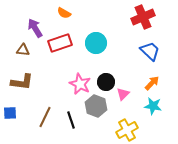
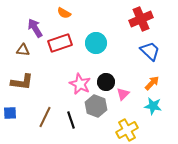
red cross: moved 2 px left, 2 px down
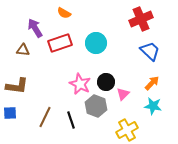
brown L-shape: moved 5 px left, 4 px down
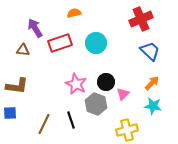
orange semicircle: moved 10 px right; rotated 136 degrees clockwise
pink star: moved 4 px left
gray hexagon: moved 2 px up
brown line: moved 1 px left, 7 px down
yellow cross: rotated 15 degrees clockwise
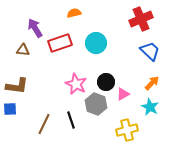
pink triangle: rotated 16 degrees clockwise
cyan star: moved 3 px left, 1 px down; rotated 18 degrees clockwise
blue square: moved 4 px up
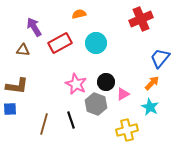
orange semicircle: moved 5 px right, 1 px down
purple arrow: moved 1 px left, 1 px up
red rectangle: rotated 10 degrees counterclockwise
blue trapezoid: moved 10 px right, 7 px down; rotated 95 degrees counterclockwise
brown line: rotated 10 degrees counterclockwise
